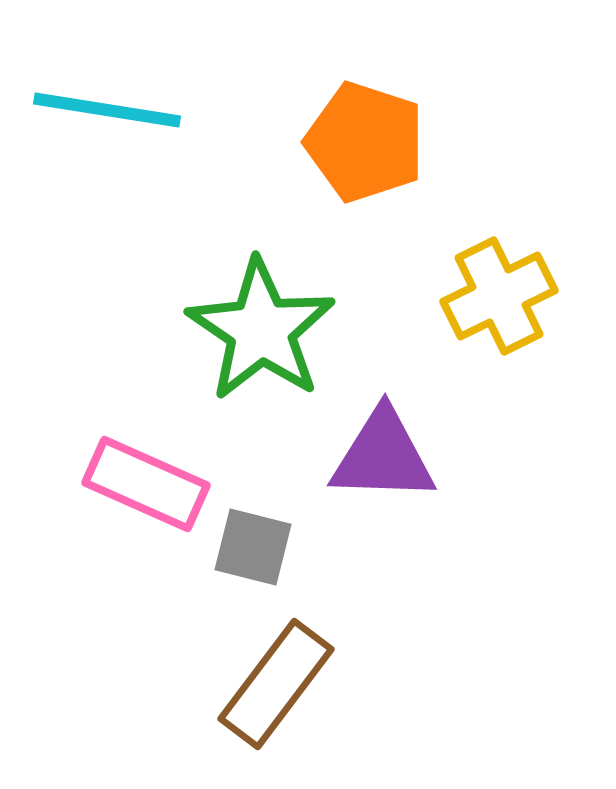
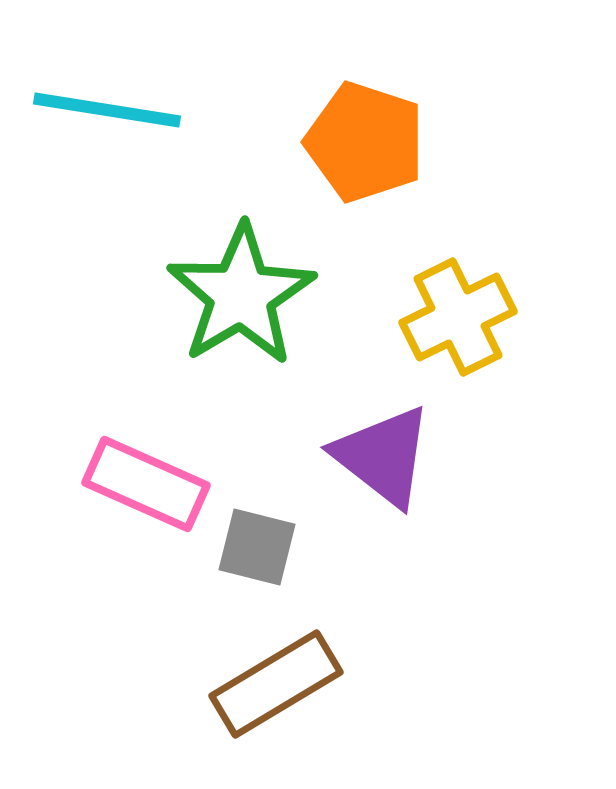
yellow cross: moved 41 px left, 21 px down
green star: moved 20 px left, 35 px up; rotated 7 degrees clockwise
purple triangle: rotated 36 degrees clockwise
gray square: moved 4 px right
brown rectangle: rotated 22 degrees clockwise
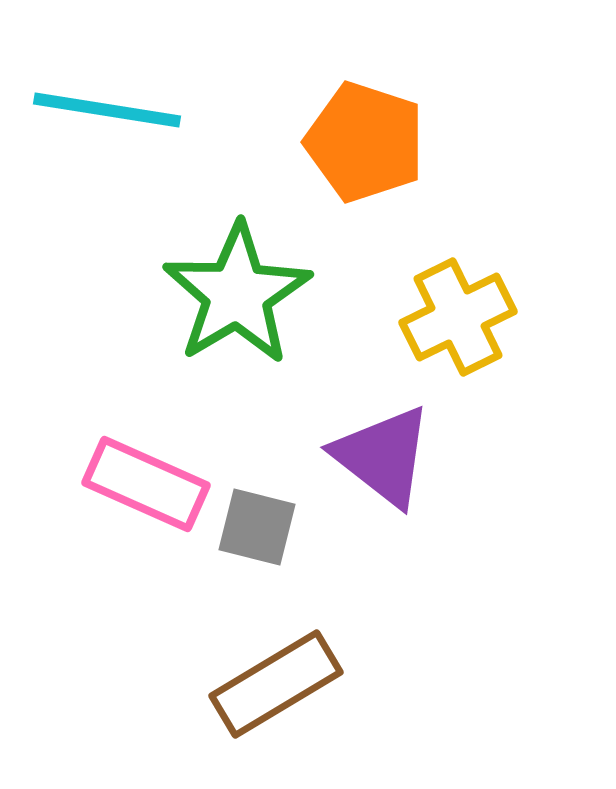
green star: moved 4 px left, 1 px up
gray square: moved 20 px up
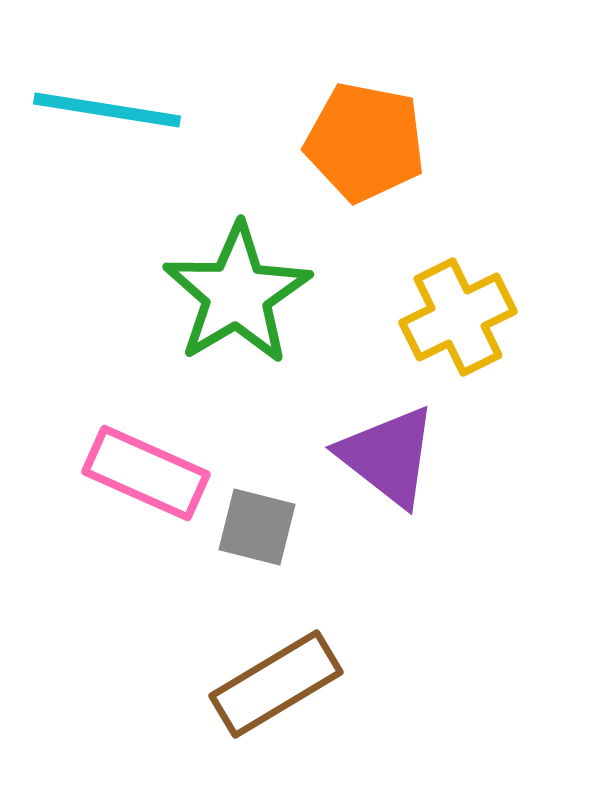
orange pentagon: rotated 7 degrees counterclockwise
purple triangle: moved 5 px right
pink rectangle: moved 11 px up
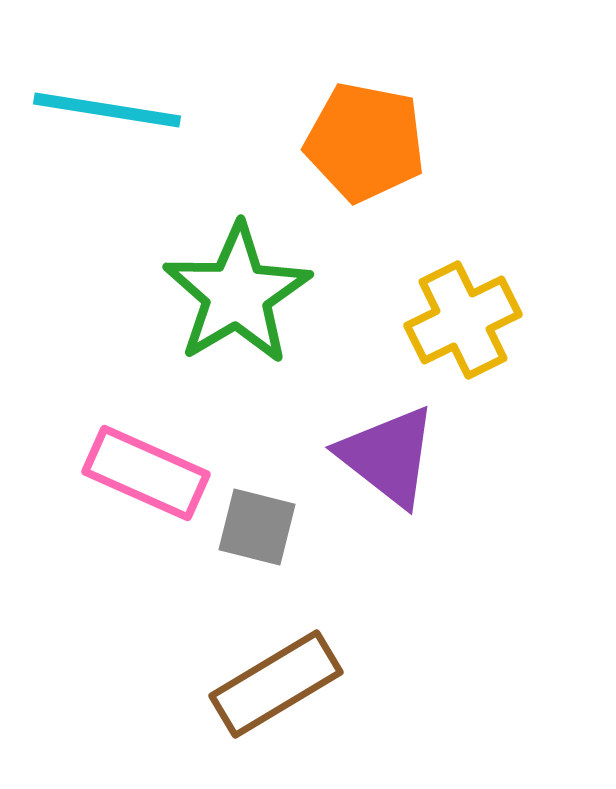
yellow cross: moved 5 px right, 3 px down
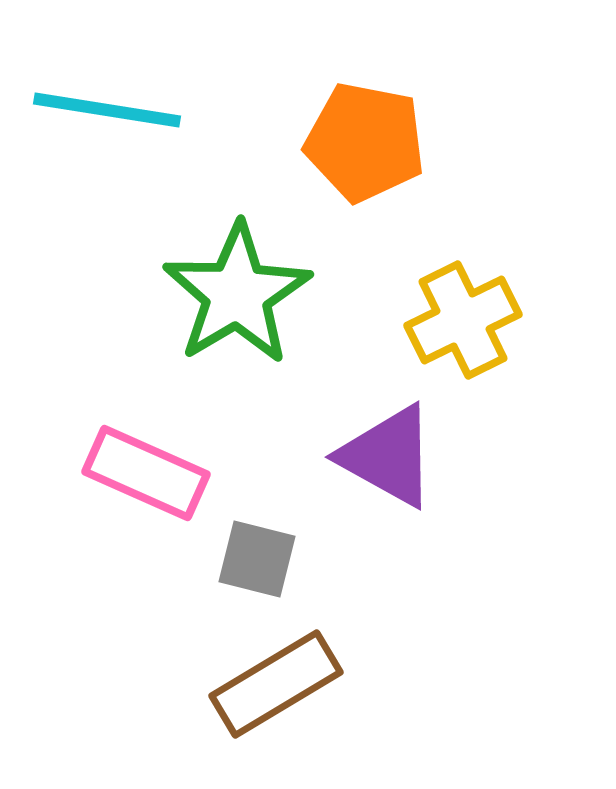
purple triangle: rotated 9 degrees counterclockwise
gray square: moved 32 px down
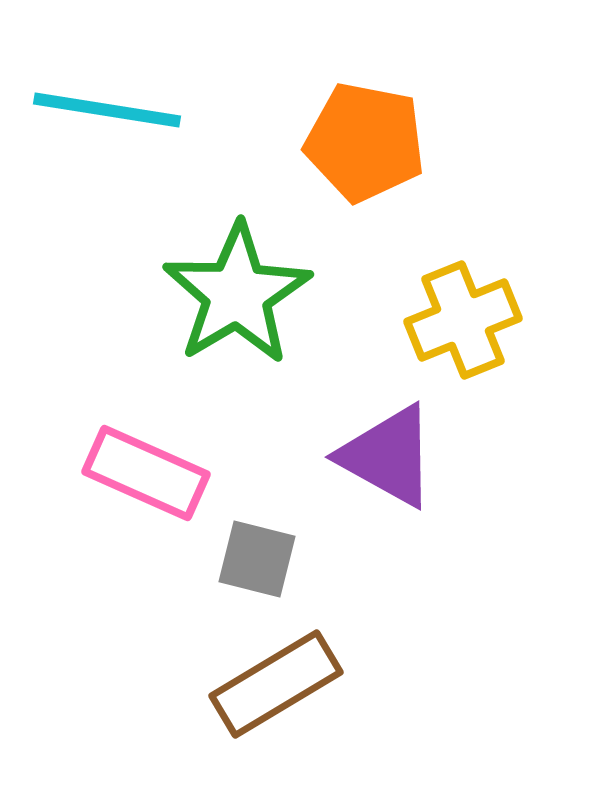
yellow cross: rotated 4 degrees clockwise
